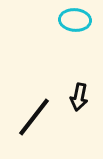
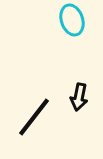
cyan ellipse: moved 3 px left; rotated 68 degrees clockwise
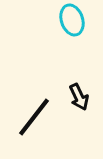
black arrow: rotated 36 degrees counterclockwise
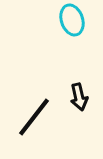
black arrow: rotated 12 degrees clockwise
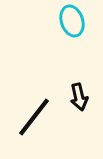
cyan ellipse: moved 1 px down
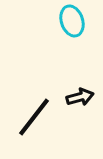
black arrow: moved 1 px right; rotated 92 degrees counterclockwise
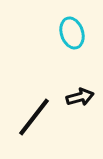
cyan ellipse: moved 12 px down
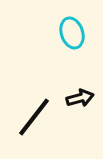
black arrow: moved 1 px down
